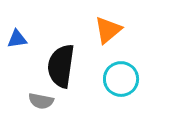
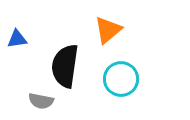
black semicircle: moved 4 px right
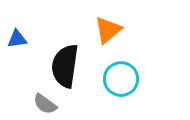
gray semicircle: moved 4 px right, 3 px down; rotated 25 degrees clockwise
